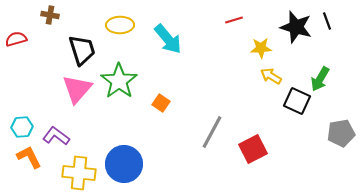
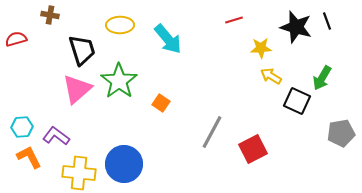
green arrow: moved 2 px right, 1 px up
pink triangle: rotated 8 degrees clockwise
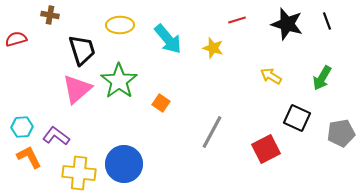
red line: moved 3 px right
black star: moved 9 px left, 3 px up
yellow star: moved 48 px left; rotated 20 degrees clockwise
black square: moved 17 px down
red square: moved 13 px right
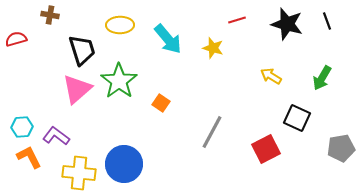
gray pentagon: moved 15 px down
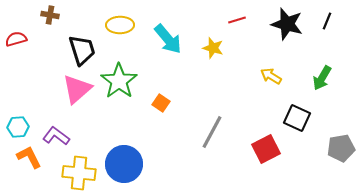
black line: rotated 42 degrees clockwise
cyan hexagon: moved 4 px left
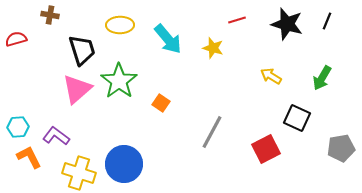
yellow cross: rotated 12 degrees clockwise
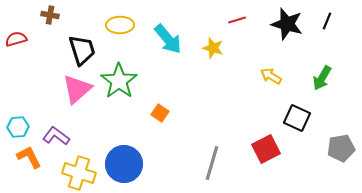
orange square: moved 1 px left, 10 px down
gray line: moved 31 px down; rotated 12 degrees counterclockwise
